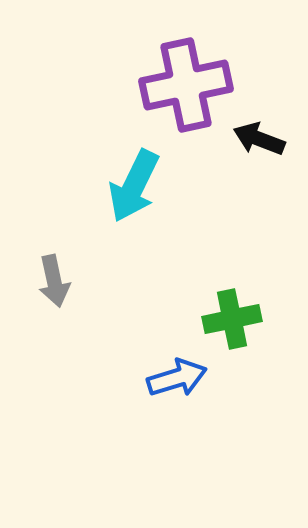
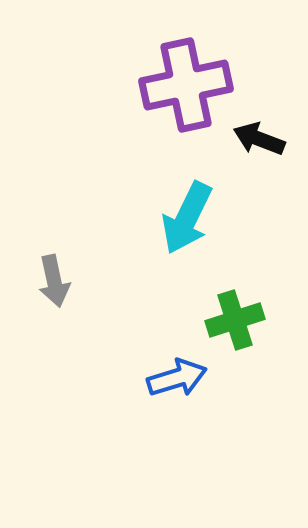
cyan arrow: moved 53 px right, 32 px down
green cross: moved 3 px right, 1 px down; rotated 6 degrees counterclockwise
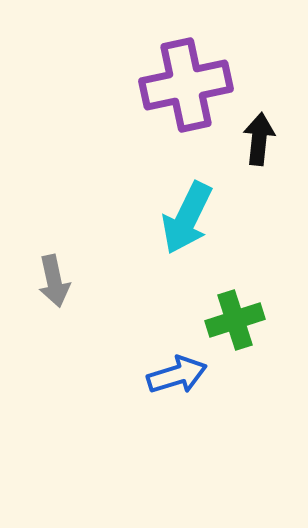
black arrow: rotated 75 degrees clockwise
blue arrow: moved 3 px up
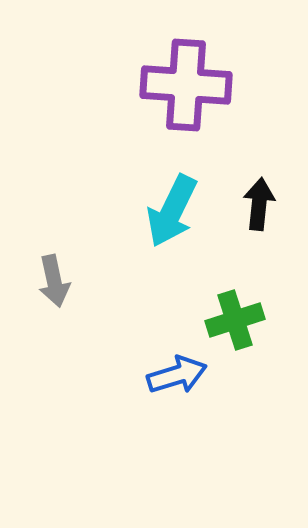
purple cross: rotated 16 degrees clockwise
black arrow: moved 65 px down
cyan arrow: moved 15 px left, 7 px up
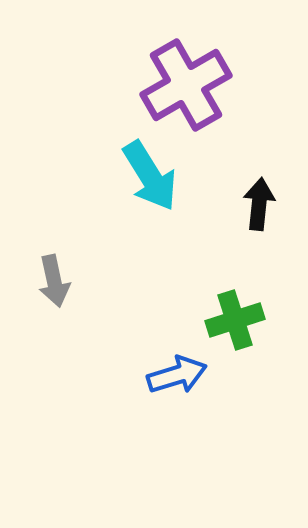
purple cross: rotated 34 degrees counterclockwise
cyan arrow: moved 22 px left, 35 px up; rotated 58 degrees counterclockwise
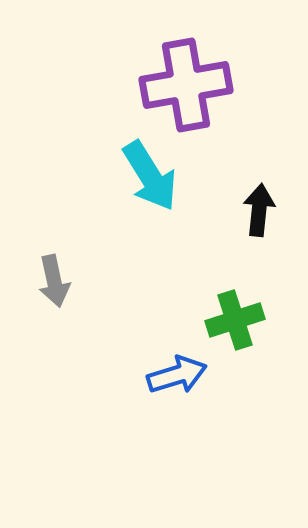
purple cross: rotated 20 degrees clockwise
black arrow: moved 6 px down
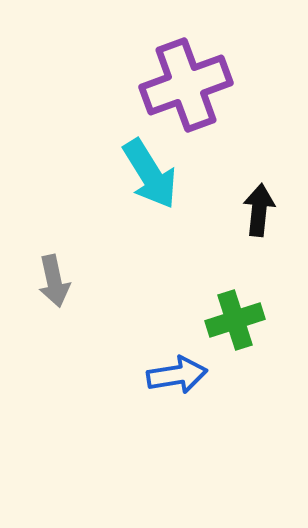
purple cross: rotated 10 degrees counterclockwise
cyan arrow: moved 2 px up
blue arrow: rotated 8 degrees clockwise
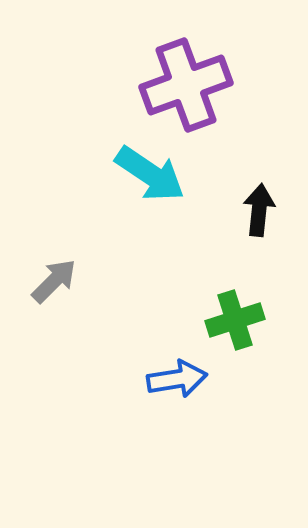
cyan arrow: rotated 24 degrees counterclockwise
gray arrow: rotated 123 degrees counterclockwise
blue arrow: moved 4 px down
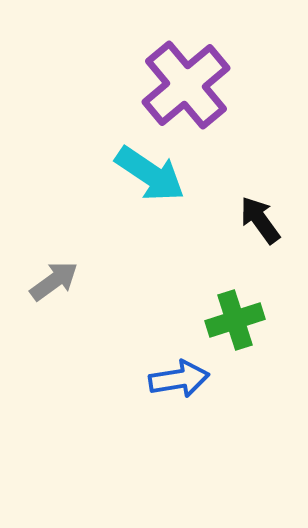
purple cross: rotated 20 degrees counterclockwise
black arrow: moved 1 px right, 10 px down; rotated 42 degrees counterclockwise
gray arrow: rotated 9 degrees clockwise
blue arrow: moved 2 px right
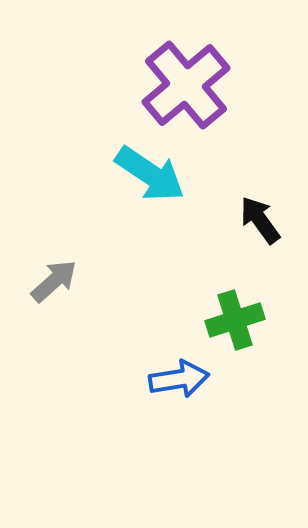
gray arrow: rotated 6 degrees counterclockwise
